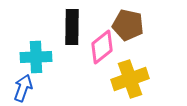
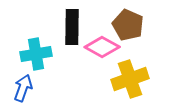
brown pentagon: rotated 12 degrees clockwise
pink diamond: rotated 68 degrees clockwise
cyan cross: moved 3 px up; rotated 8 degrees counterclockwise
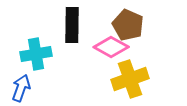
black rectangle: moved 2 px up
pink diamond: moved 9 px right
blue arrow: moved 2 px left
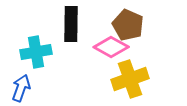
black rectangle: moved 1 px left, 1 px up
cyan cross: moved 2 px up
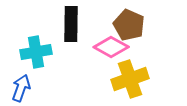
brown pentagon: moved 1 px right
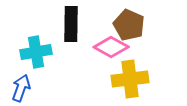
yellow cross: rotated 12 degrees clockwise
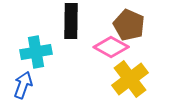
black rectangle: moved 3 px up
yellow cross: rotated 30 degrees counterclockwise
blue arrow: moved 2 px right, 3 px up
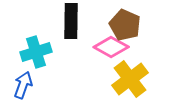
brown pentagon: moved 4 px left
cyan cross: rotated 8 degrees counterclockwise
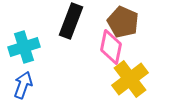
black rectangle: rotated 20 degrees clockwise
brown pentagon: moved 2 px left, 3 px up
pink diamond: rotated 72 degrees clockwise
cyan cross: moved 12 px left, 5 px up
